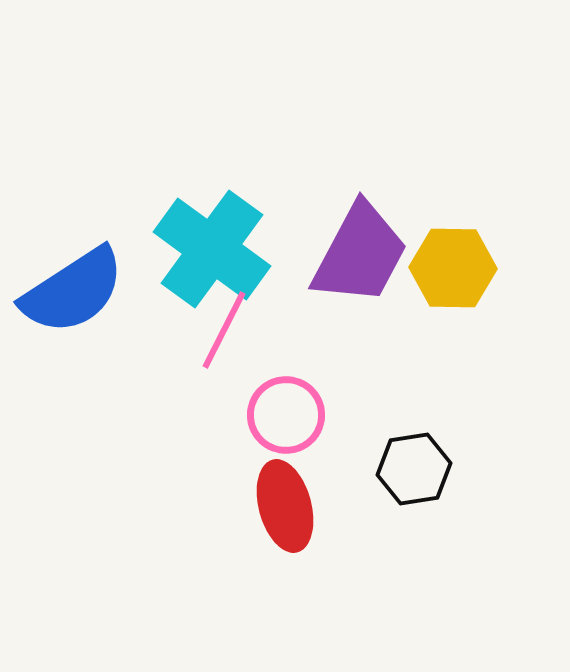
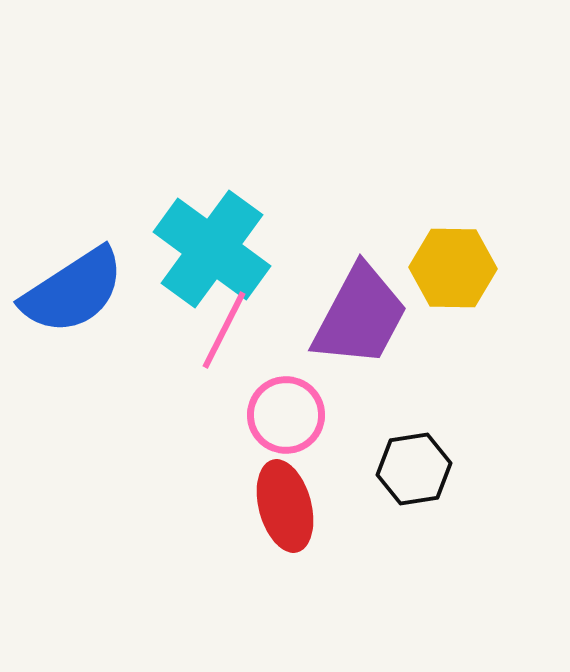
purple trapezoid: moved 62 px down
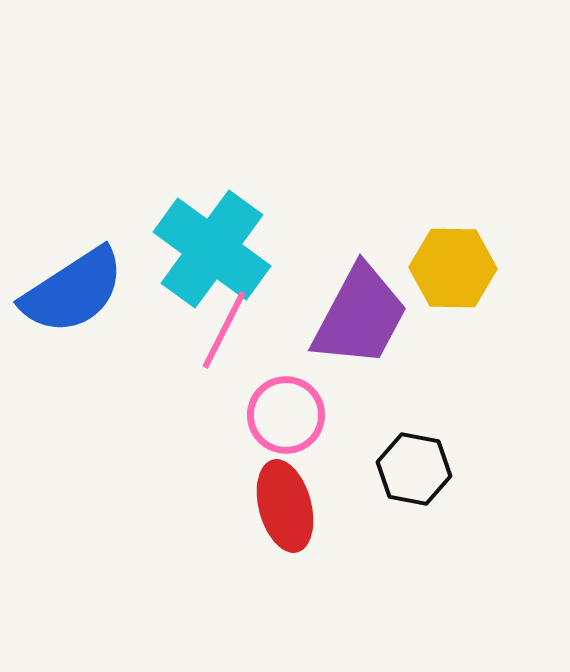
black hexagon: rotated 20 degrees clockwise
